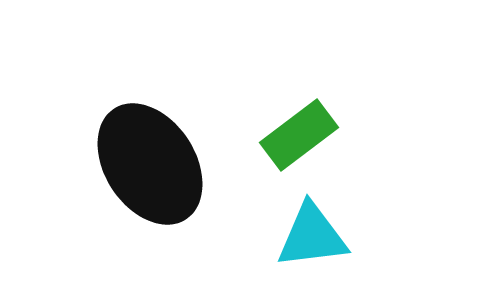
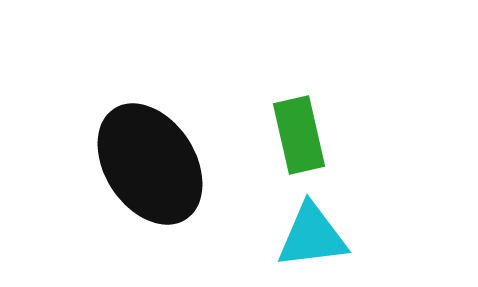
green rectangle: rotated 66 degrees counterclockwise
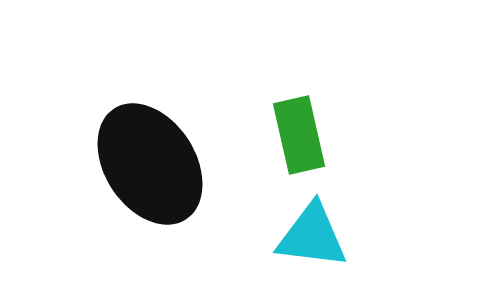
cyan triangle: rotated 14 degrees clockwise
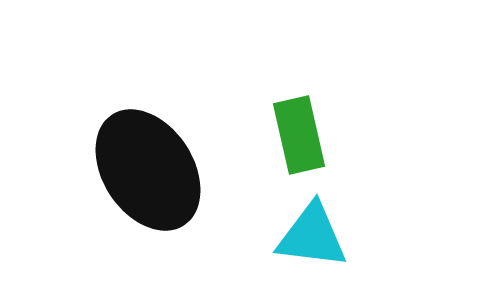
black ellipse: moved 2 px left, 6 px down
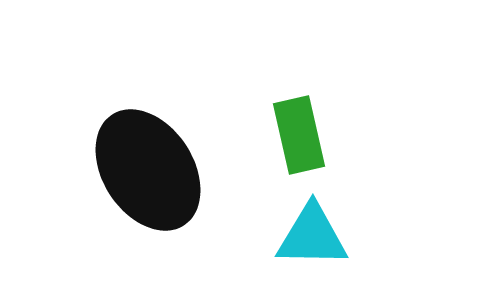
cyan triangle: rotated 6 degrees counterclockwise
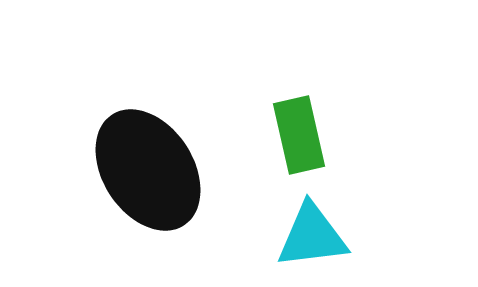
cyan triangle: rotated 8 degrees counterclockwise
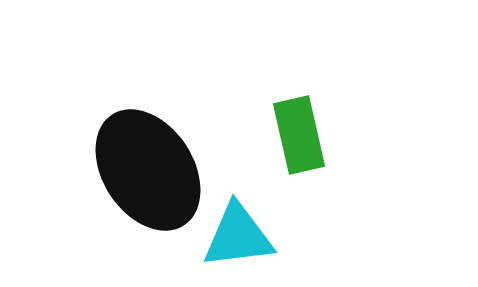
cyan triangle: moved 74 px left
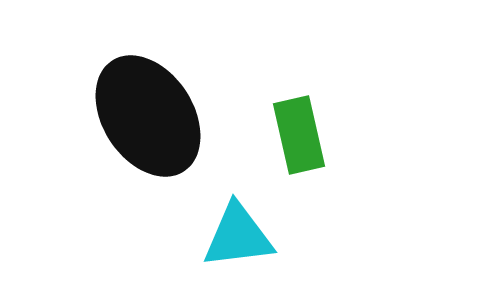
black ellipse: moved 54 px up
